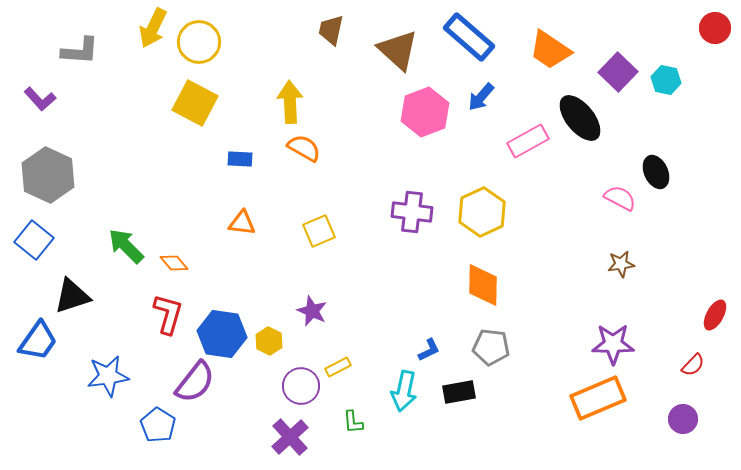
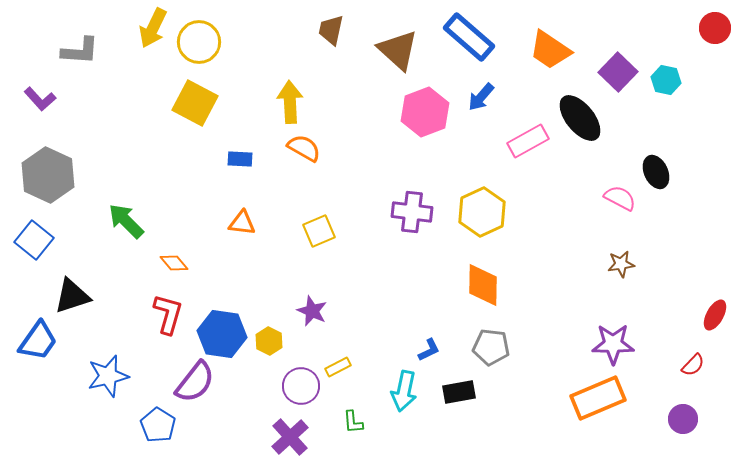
green arrow at (126, 246): moved 25 px up
blue star at (108, 376): rotated 6 degrees counterclockwise
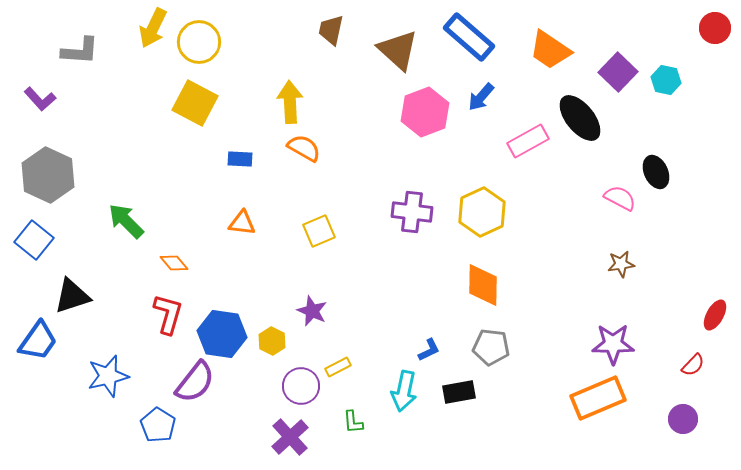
yellow hexagon at (269, 341): moved 3 px right
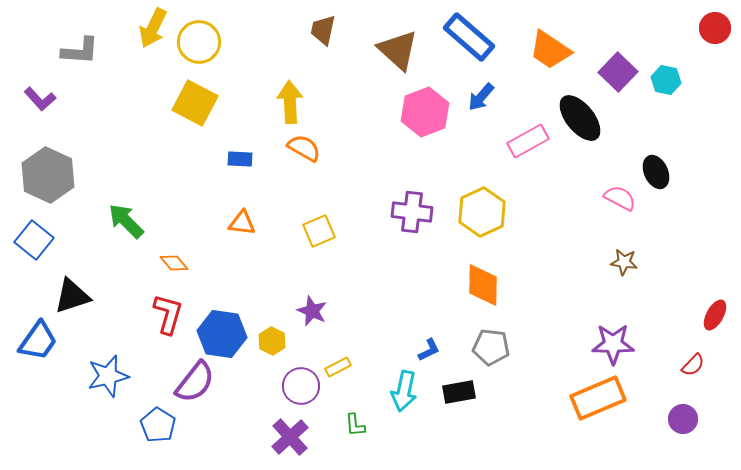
brown trapezoid at (331, 30): moved 8 px left
brown star at (621, 264): moved 3 px right, 2 px up; rotated 16 degrees clockwise
green L-shape at (353, 422): moved 2 px right, 3 px down
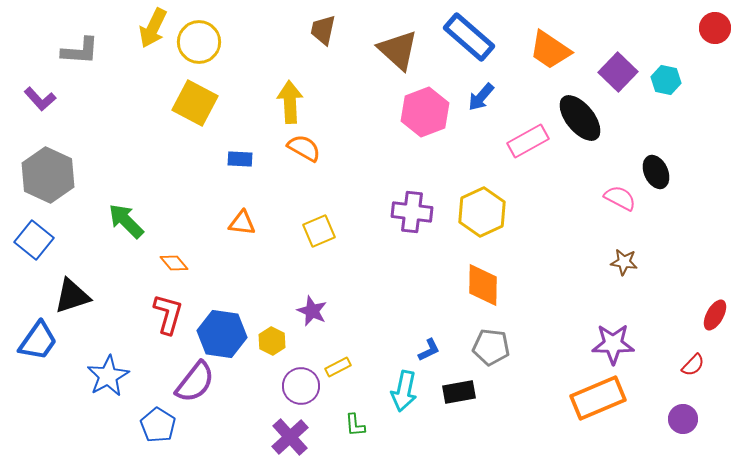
blue star at (108, 376): rotated 15 degrees counterclockwise
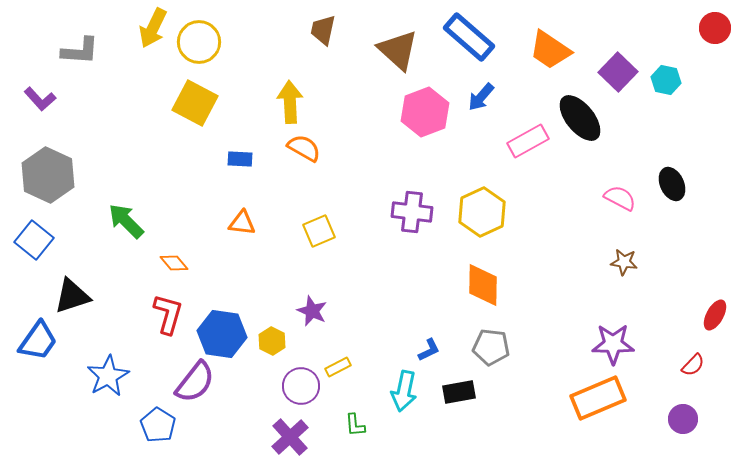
black ellipse at (656, 172): moved 16 px right, 12 px down
